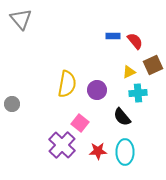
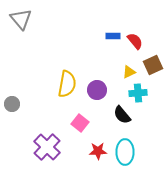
black semicircle: moved 2 px up
purple cross: moved 15 px left, 2 px down
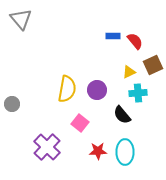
yellow semicircle: moved 5 px down
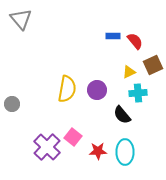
pink square: moved 7 px left, 14 px down
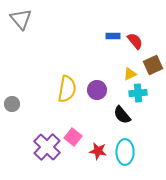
yellow triangle: moved 1 px right, 2 px down
red star: rotated 12 degrees clockwise
